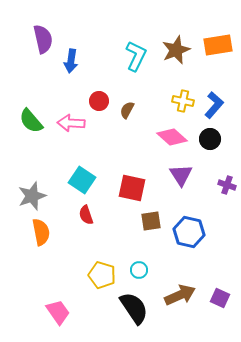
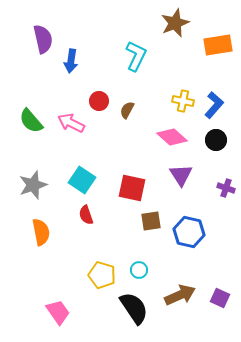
brown star: moved 1 px left, 27 px up
pink arrow: rotated 24 degrees clockwise
black circle: moved 6 px right, 1 px down
purple cross: moved 1 px left, 3 px down
gray star: moved 1 px right, 11 px up
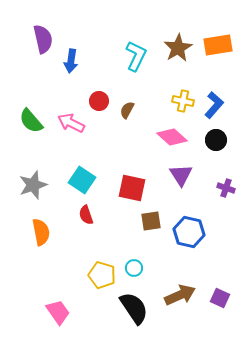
brown star: moved 3 px right, 25 px down; rotated 8 degrees counterclockwise
cyan circle: moved 5 px left, 2 px up
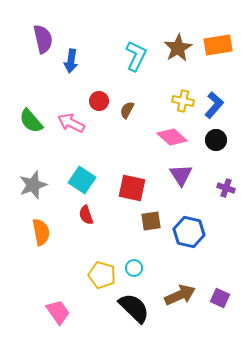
black semicircle: rotated 12 degrees counterclockwise
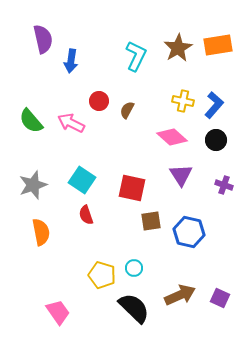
purple cross: moved 2 px left, 3 px up
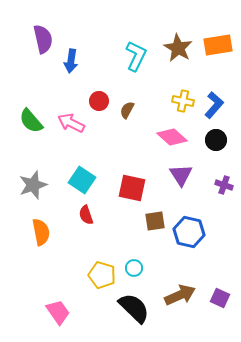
brown star: rotated 12 degrees counterclockwise
brown square: moved 4 px right
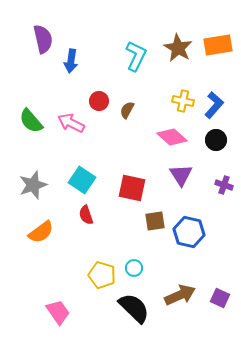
orange semicircle: rotated 64 degrees clockwise
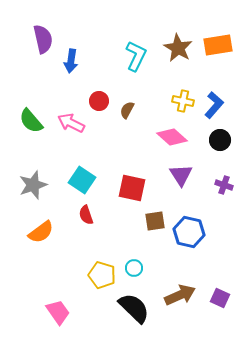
black circle: moved 4 px right
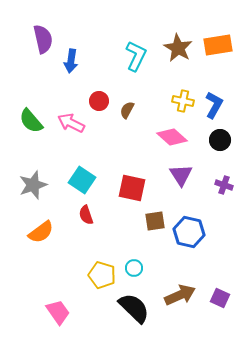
blue L-shape: rotated 12 degrees counterclockwise
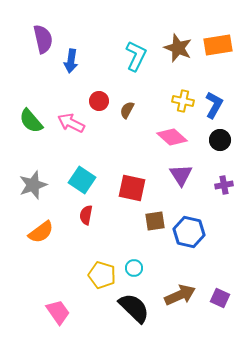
brown star: rotated 8 degrees counterclockwise
purple cross: rotated 30 degrees counterclockwise
red semicircle: rotated 30 degrees clockwise
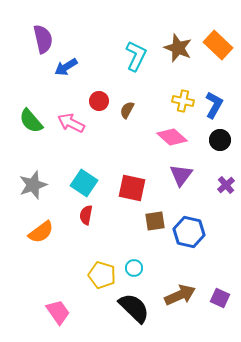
orange rectangle: rotated 52 degrees clockwise
blue arrow: moved 5 px left, 6 px down; rotated 50 degrees clockwise
purple triangle: rotated 10 degrees clockwise
cyan square: moved 2 px right, 3 px down
purple cross: moved 2 px right; rotated 30 degrees counterclockwise
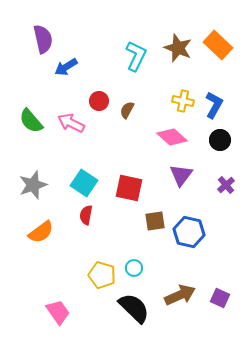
red square: moved 3 px left
